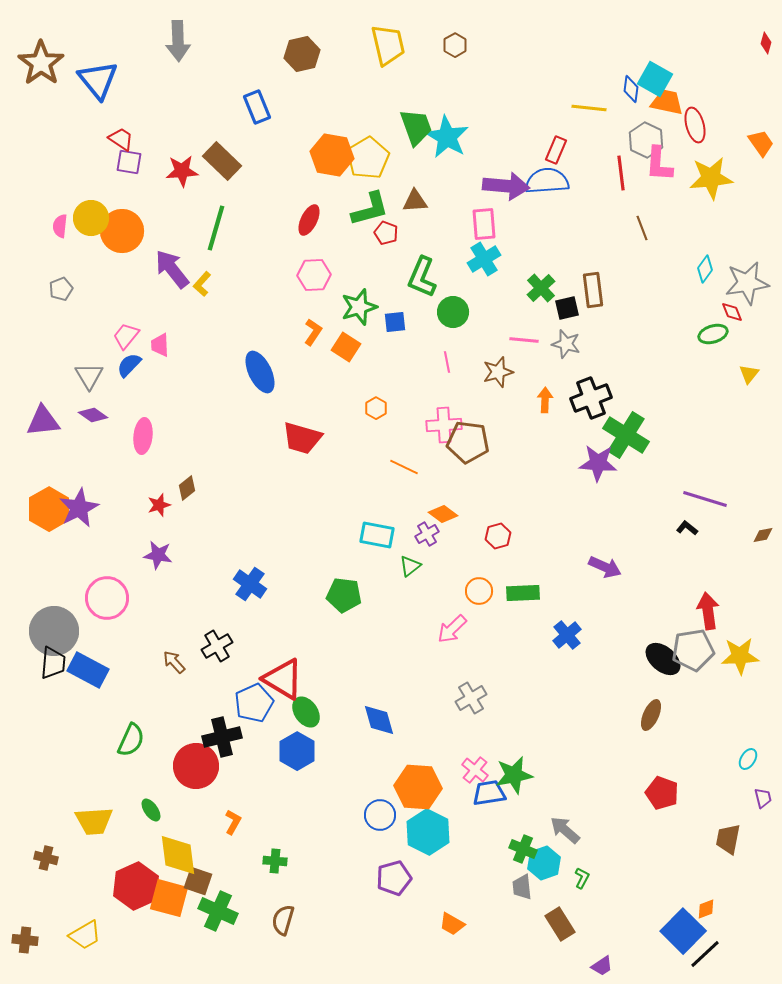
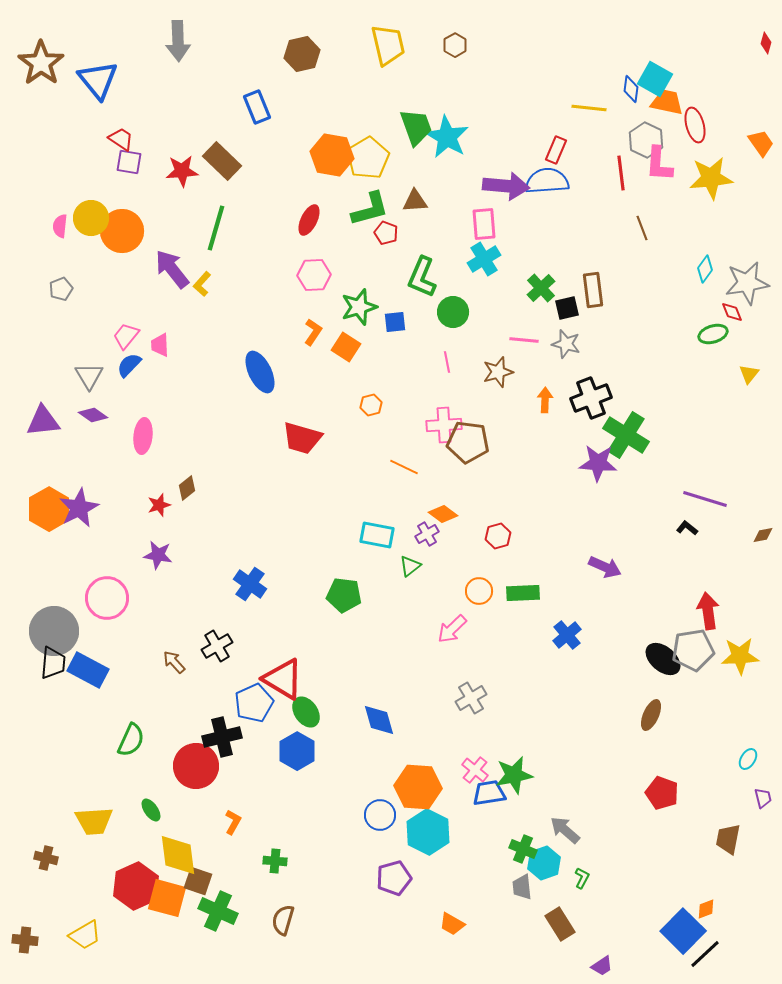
orange hexagon at (376, 408): moved 5 px left, 3 px up; rotated 15 degrees clockwise
orange square at (169, 898): moved 2 px left
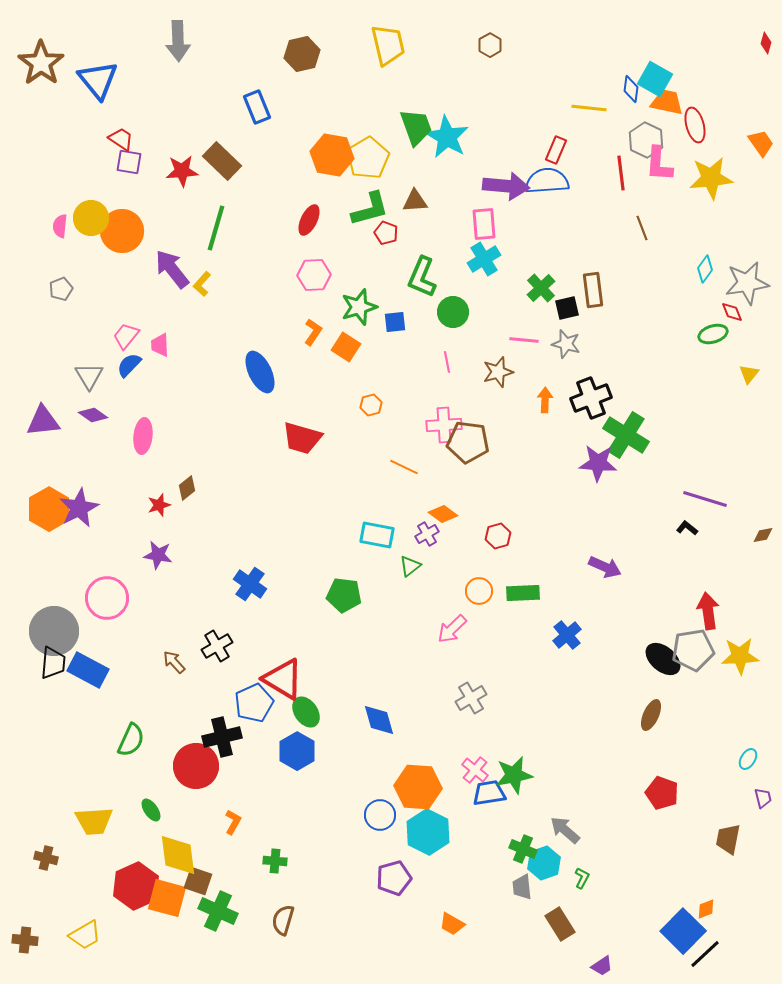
brown hexagon at (455, 45): moved 35 px right
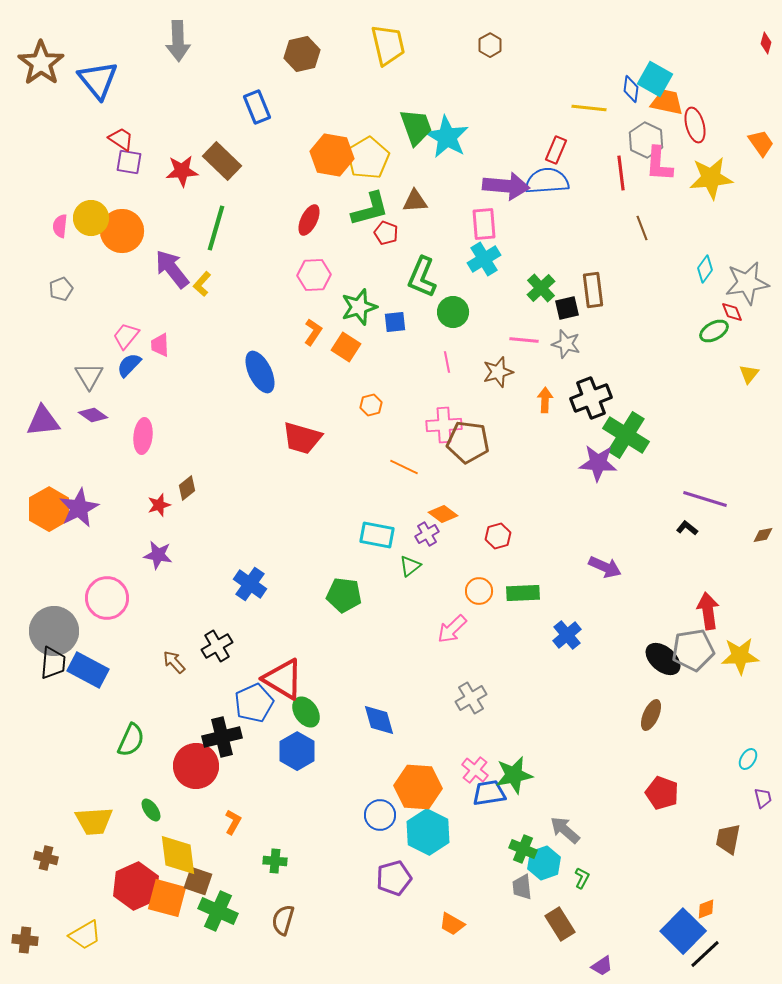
green ellipse at (713, 334): moved 1 px right, 3 px up; rotated 12 degrees counterclockwise
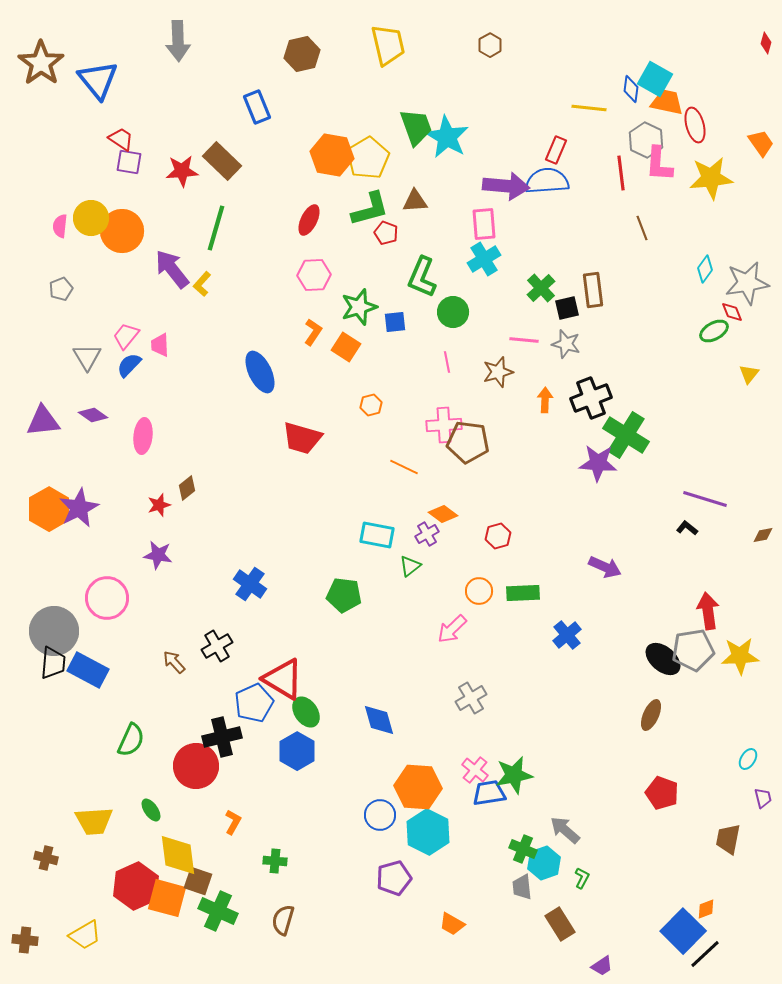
gray triangle at (89, 376): moved 2 px left, 19 px up
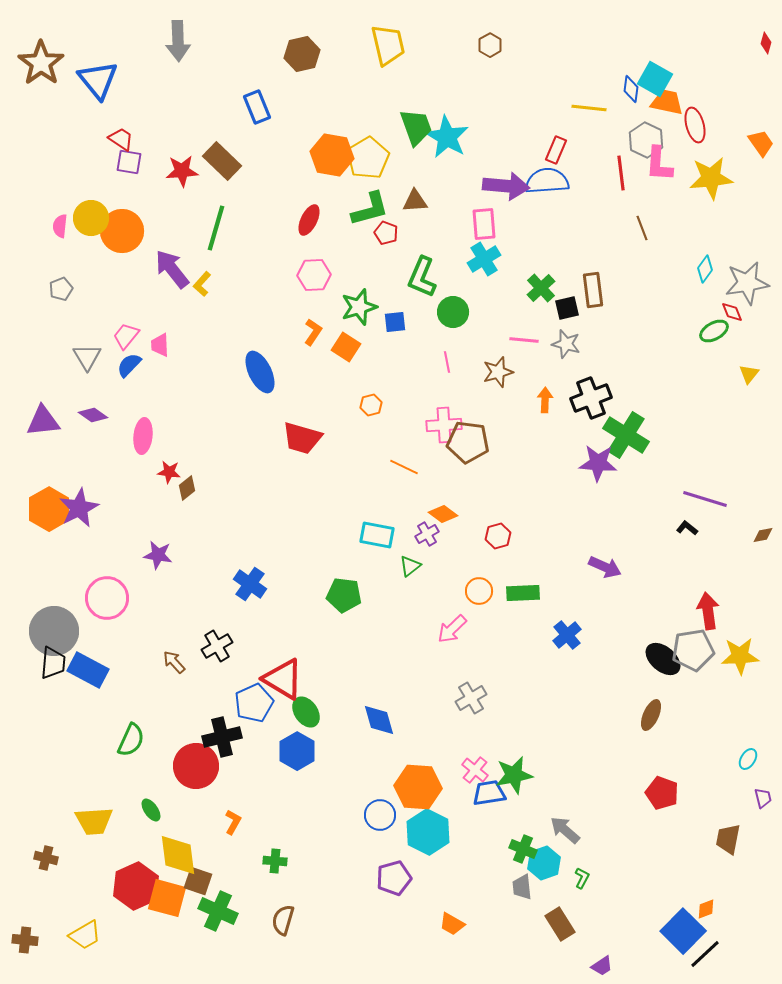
red star at (159, 505): moved 10 px right, 33 px up; rotated 25 degrees clockwise
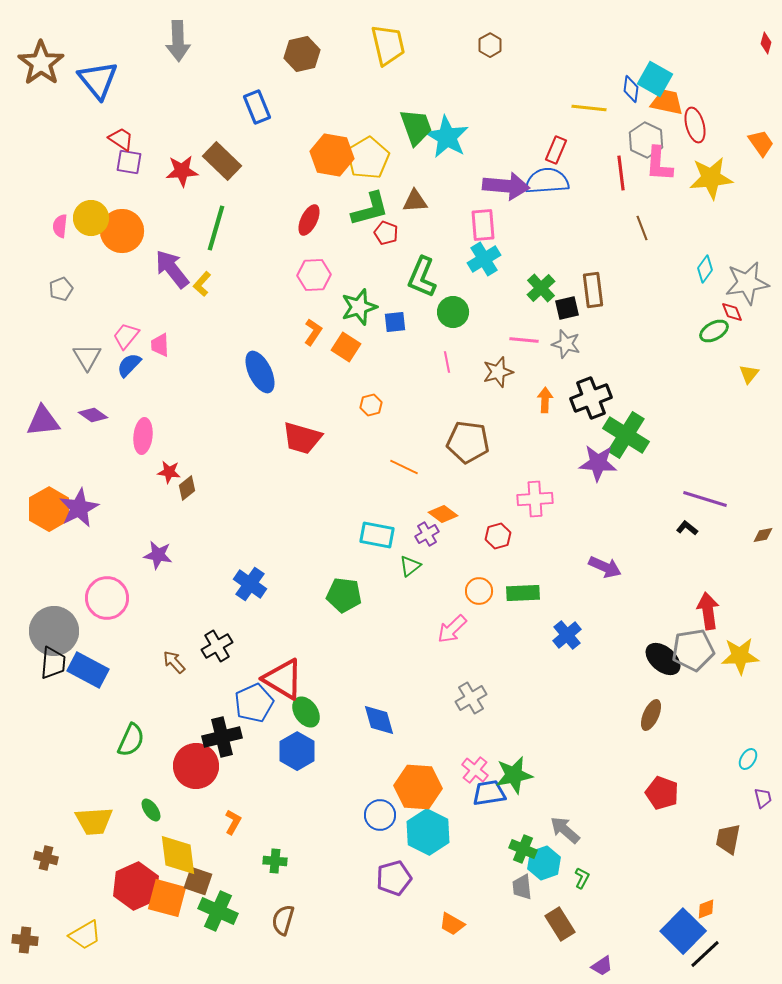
pink rectangle at (484, 224): moved 1 px left, 1 px down
pink cross at (444, 425): moved 91 px right, 74 px down
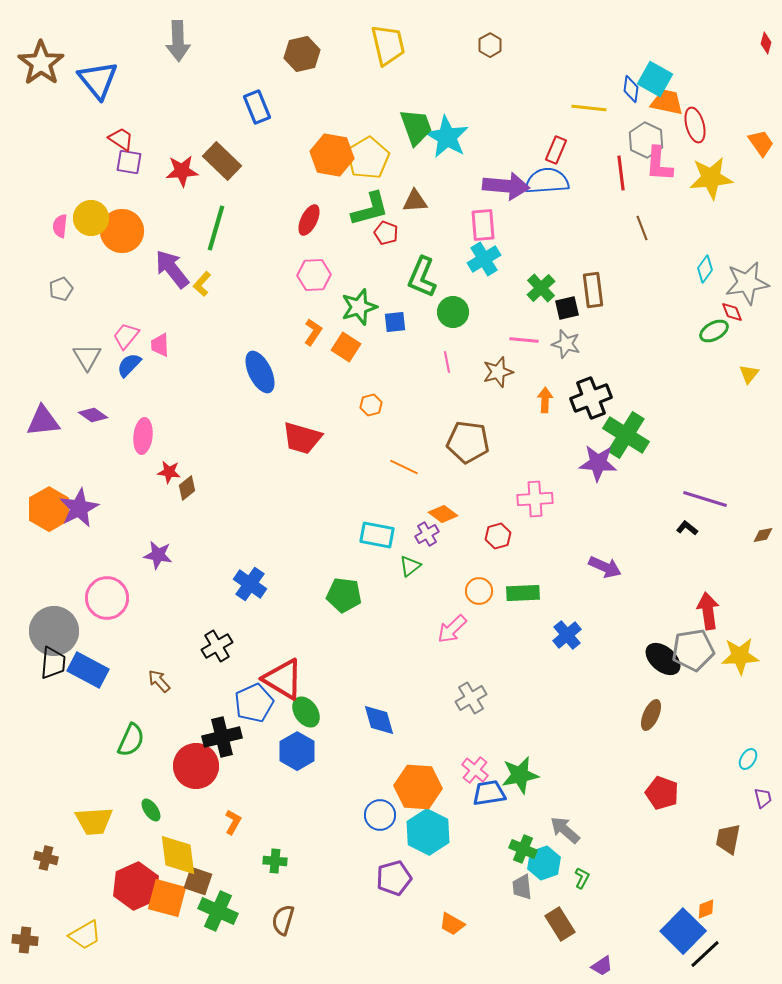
brown arrow at (174, 662): moved 15 px left, 19 px down
green star at (514, 775): moved 6 px right
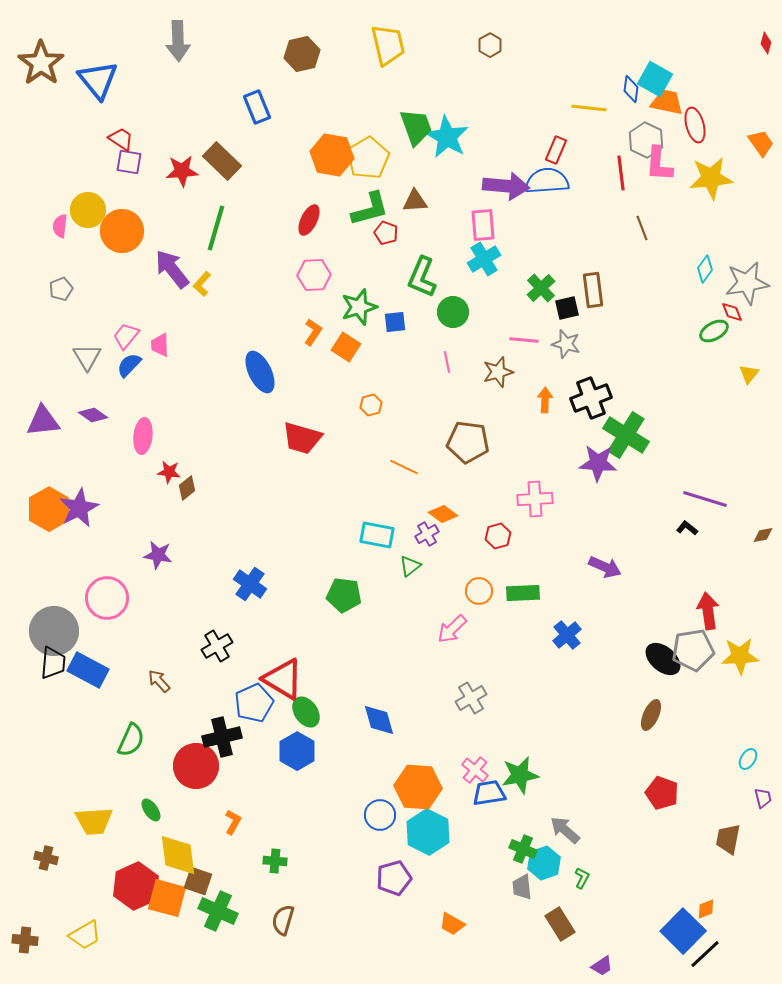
yellow circle at (91, 218): moved 3 px left, 8 px up
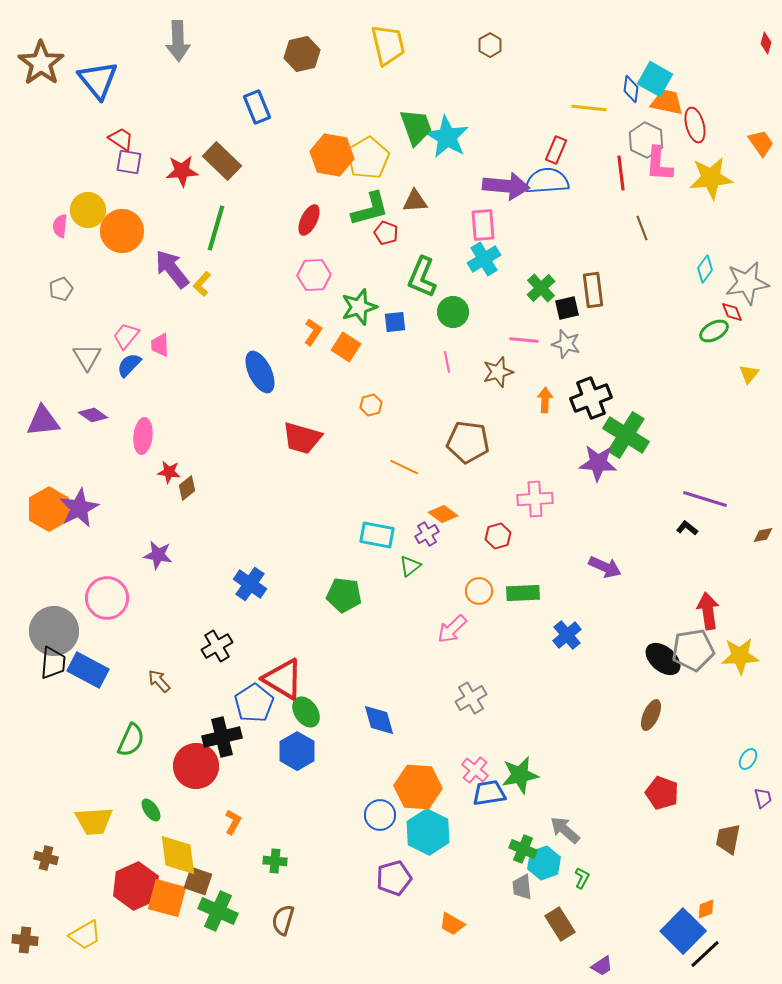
blue pentagon at (254, 703): rotated 9 degrees counterclockwise
